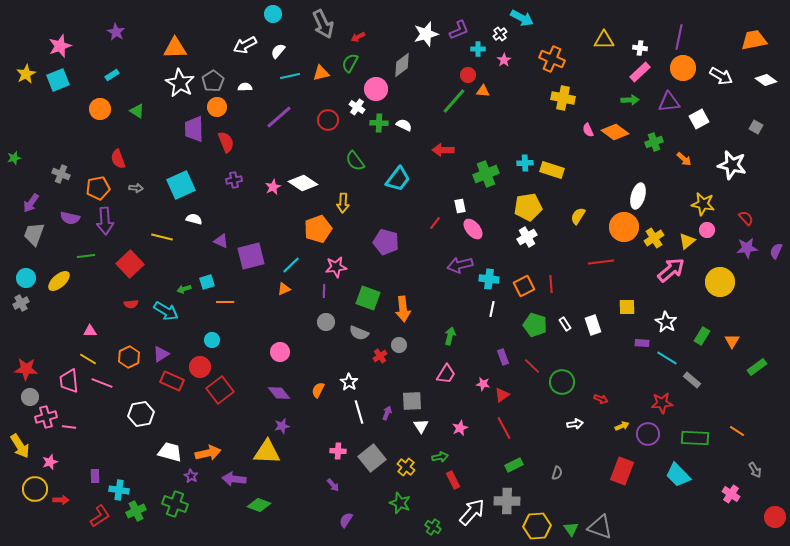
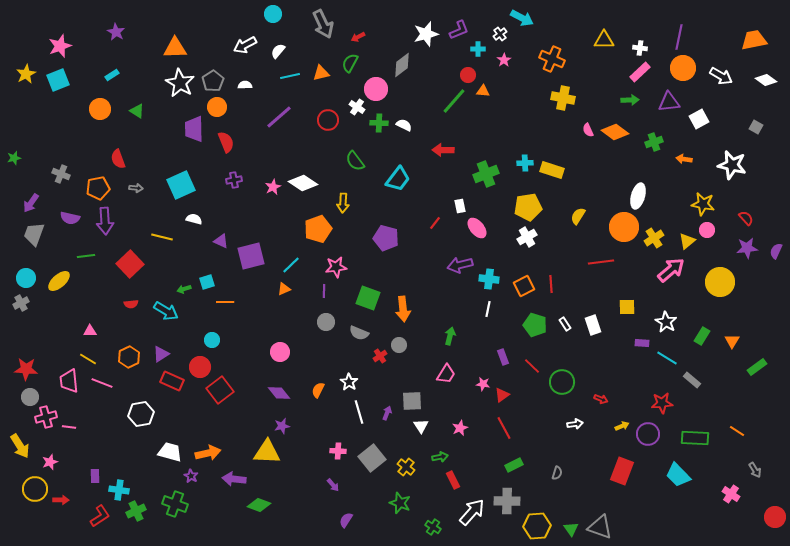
white semicircle at (245, 87): moved 2 px up
orange arrow at (684, 159): rotated 147 degrees clockwise
pink ellipse at (473, 229): moved 4 px right, 1 px up
purple pentagon at (386, 242): moved 4 px up
white line at (492, 309): moved 4 px left
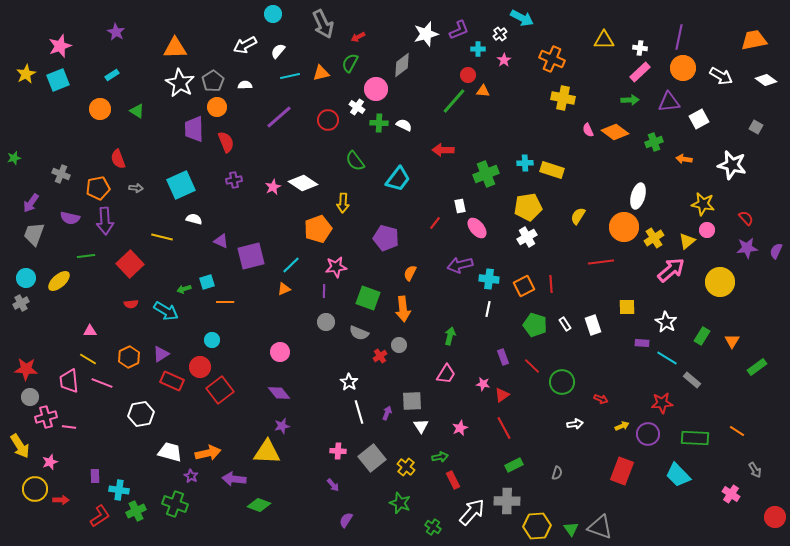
orange semicircle at (318, 390): moved 92 px right, 117 px up
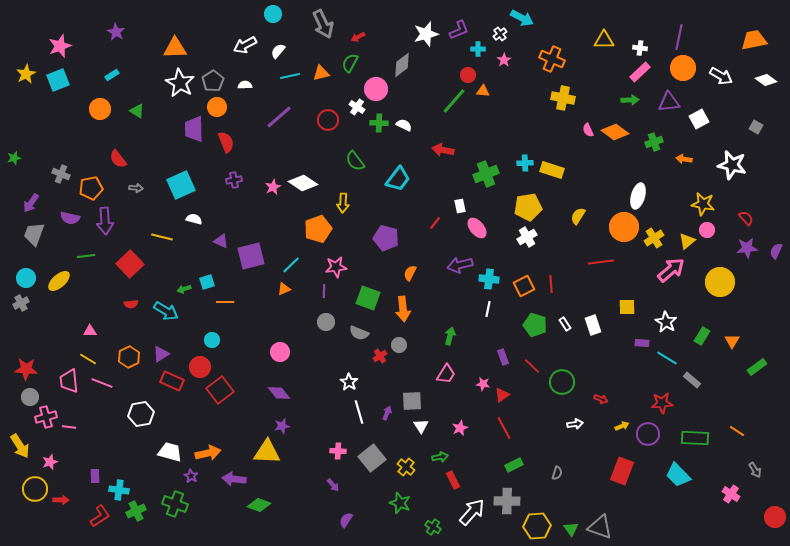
red arrow at (443, 150): rotated 10 degrees clockwise
red semicircle at (118, 159): rotated 18 degrees counterclockwise
orange pentagon at (98, 188): moved 7 px left
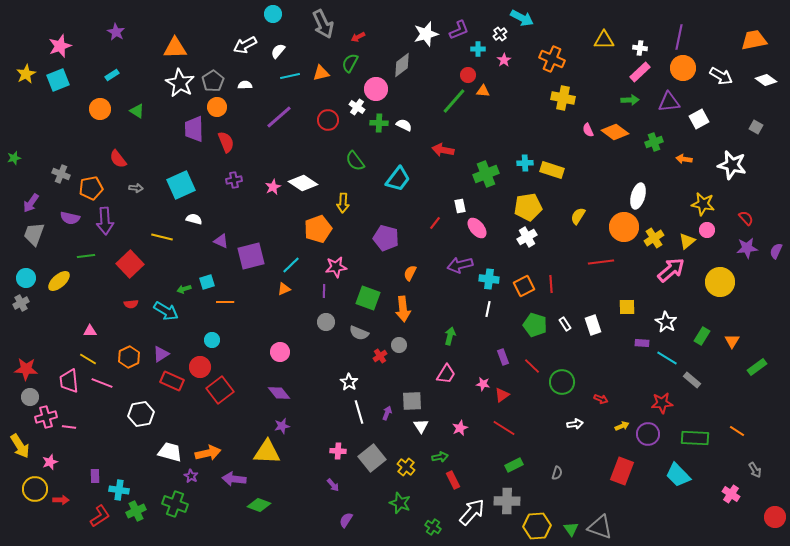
red line at (504, 428): rotated 30 degrees counterclockwise
